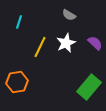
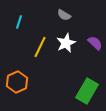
gray semicircle: moved 5 px left
orange hexagon: rotated 15 degrees counterclockwise
green rectangle: moved 2 px left, 4 px down; rotated 10 degrees counterclockwise
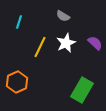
gray semicircle: moved 1 px left, 1 px down
green rectangle: moved 5 px left, 1 px up
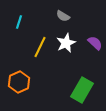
orange hexagon: moved 2 px right
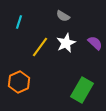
yellow line: rotated 10 degrees clockwise
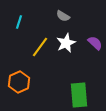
green rectangle: moved 3 px left, 5 px down; rotated 35 degrees counterclockwise
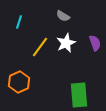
purple semicircle: rotated 28 degrees clockwise
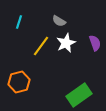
gray semicircle: moved 4 px left, 5 px down
yellow line: moved 1 px right, 1 px up
orange hexagon: rotated 10 degrees clockwise
green rectangle: rotated 60 degrees clockwise
